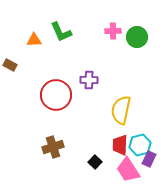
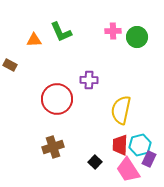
red circle: moved 1 px right, 4 px down
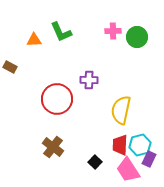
brown rectangle: moved 2 px down
brown cross: rotated 35 degrees counterclockwise
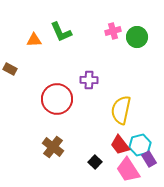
pink cross: rotated 14 degrees counterclockwise
brown rectangle: moved 2 px down
red trapezoid: rotated 40 degrees counterclockwise
purple rectangle: rotated 56 degrees counterclockwise
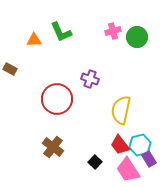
purple cross: moved 1 px right, 1 px up; rotated 18 degrees clockwise
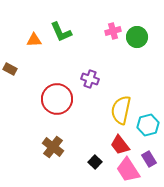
cyan hexagon: moved 8 px right, 20 px up
